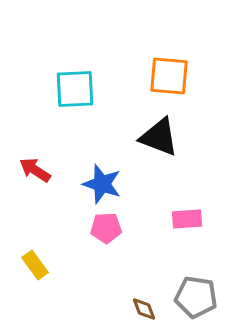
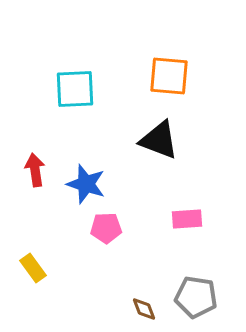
black triangle: moved 3 px down
red arrow: rotated 48 degrees clockwise
blue star: moved 16 px left
yellow rectangle: moved 2 px left, 3 px down
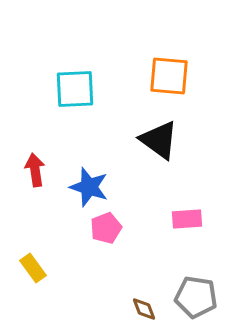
black triangle: rotated 15 degrees clockwise
blue star: moved 3 px right, 3 px down
pink pentagon: rotated 20 degrees counterclockwise
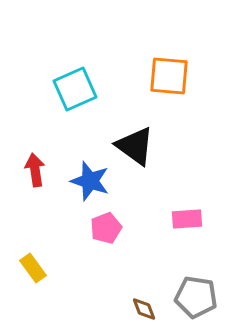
cyan square: rotated 21 degrees counterclockwise
black triangle: moved 24 px left, 6 px down
blue star: moved 1 px right, 6 px up
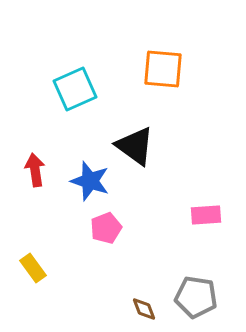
orange square: moved 6 px left, 7 px up
pink rectangle: moved 19 px right, 4 px up
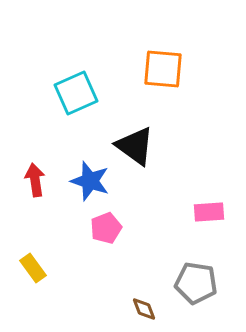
cyan square: moved 1 px right, 4 px down
red arrow: moved 10 px down
pink rectangle: moved 3 px right, 3 px up
gray pentagon: moved 14 px up
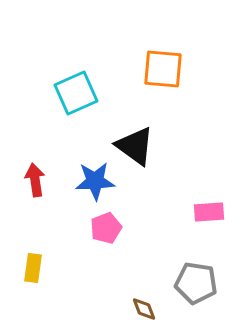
blue star: moved 5 px right; rotated 21 degrees counterclockwise
yellow rectangle: rotated 44 degrees clockwise
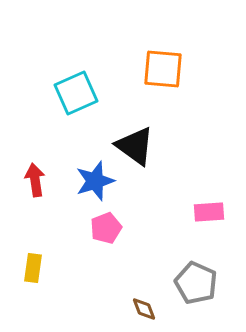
blue star: rotated 15 degrees counterclockwise
gray pentagon: rotated 15 degrees clockwise
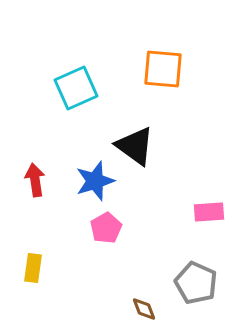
cyan square: moved 5 px up
pink pentagon: rotated 8 degrees counterclockwise
